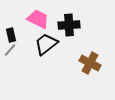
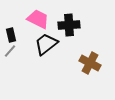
gray line: moved 1 px down
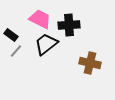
pink trapezoid: moved 2 px right
black rectangle: rotated 40 degrees counterclockwise
gray line: moved 6 px right
brown cross: rotated 15 degrees counterclockwise
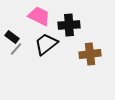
pink trapezoid: moved 1 px left, 3 px up
black rectangle: moved 1 px right, 2 px down
gray line: moved 2 px up
brown cross: moved 9 px up; rotated 20 degrees counterclockwise
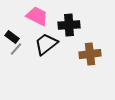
pink trapezoid: moved 2 px left
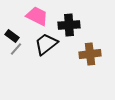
black rectangle: moved 1 px up
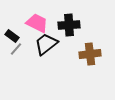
pink trapezoid: moved 7 px down
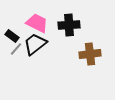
black trapezoid: moved 11 px left
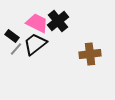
black cross: moved 11 px left, 4 px up; rotated 35 degrees counterclockwise
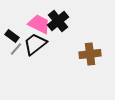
pink trapezoid: moved 2 px right, 1 px down
